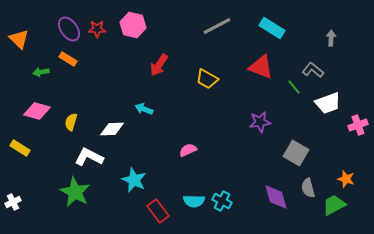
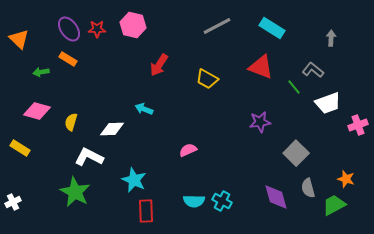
gray square: rotated 15 degrees clockwise
red rectangle: moved 12 px left; rotated 35 degrees clockwise
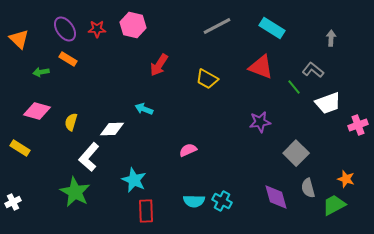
purple ellipse: moved 4 px left
white L-shape: rotated 76 degrees counterclockwise
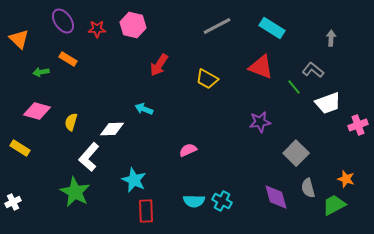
purple ellipse: moved 2 px left, 8 px up
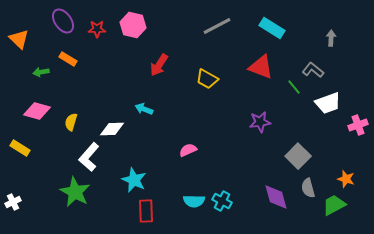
gray square: moved 2 px right, 3 px down
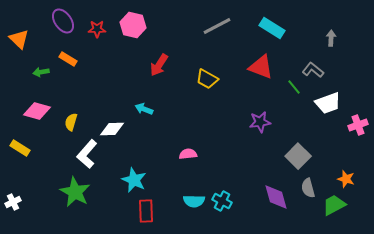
pink semicircle: moved 4 px down; rotated 18 degrees clockwise
white L-shape: moved 2 px left, 3 px up
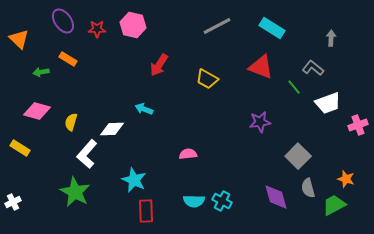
gray L-shape: moved 2 px up
